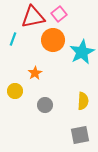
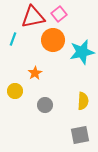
cyan star: rotated 15 degrees clockwise
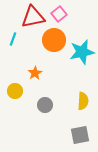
orange circle: moved 1 px right
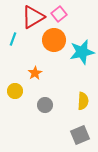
red triangle: rotated 20 degrees counterclockwise
gray square: rotated 12 degrees counterclockwise
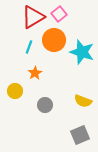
cyan line: moved 16 px right, 8 px down
cyan star: rotated 30 degrees clockwise
yellow semicircle: rotated 108 degrees clockwise
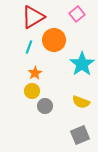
pink square: moved 18 px right
cyan star: moved 12 px down; rotated 20 degrees clockwise
yellow circle: moved 17 px right
yellow semicircle: moved 2 px left, 1 px down
gray circle: moved 1 px down
